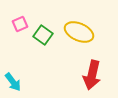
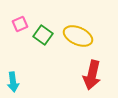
yellow ellipse: moved 1 px left, 4 px down
cyan arrow: rotated 30 degrees clockwise
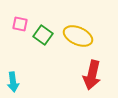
pink square: rotated 35 degrees clockwise
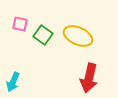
red arrow: moved 3 px left, 3 px down
cyan arrow: rotated 30 degrees clockwise
